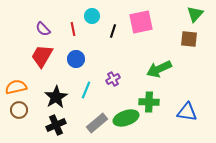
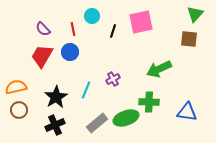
blue circle: moved 6 px left, 7 px up
black cross: moved 1 px left
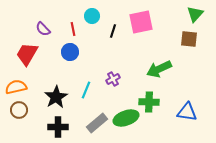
red trapezoid: moved 15 px left, 2 px up
black cross: moved 3 px right, 2 px down; rotated 24 degrees clockwise
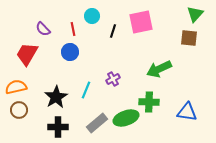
brown square: moved 1 px up
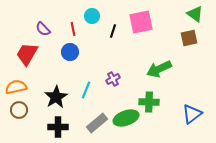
green triangle: rotated 36 degrees counterclockwise
brown square: rotated 18 degrees counterclockwise
blue triangle: moved 5 px right, 2 px down; rotated 45 degrees counterclockwise
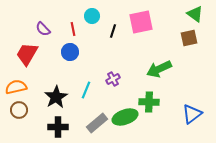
green ellipse: moved 1 px left, 1 px up
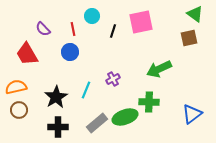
red trapezoid: rotated 60 degrees counterclockwise
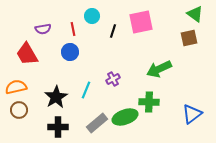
purple semicircle: rotated 56 degrees counterclockwise
